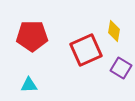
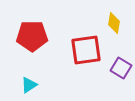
yellow diamond: moved 8 px up
red square: rotated 16 degrees clockwise
cyan triangle: rotated 30 degrees counterclockwise
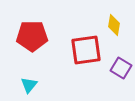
yellow diamond: moved 2 px down
cyan triangle: rotated 18 degrees counterclockwise
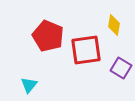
red pentagon: moved 16 px right; rotated 24 degrees clockwise
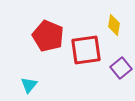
purple square: rotated 20 degrees clockwise
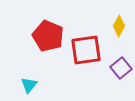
yellow diamond: moved 5 px right, 1 px down; rotated 20 degrees clockwise
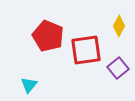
purple square: moved 3 px left
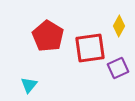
red pentagon: rotated 8 degrees clockwise
red square: moved 4 px right, 2 px up
purple square: rotated 15 degrees clockwise
